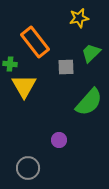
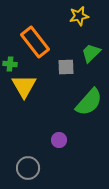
yellow star: moved 2 px up
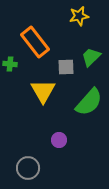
green trapezoid: moved 4 px down
yellow triangle: moved 19 px right, 5 px down
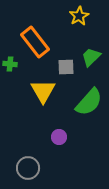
yellow star: rotated 18 degrees counterclockwise
purple circle: moved 3 px up
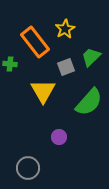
yellow star: moved 14 px left, 13 px down
gray square: rotated 18 degrees counterclockwise
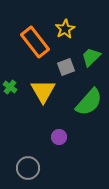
green cross: moved 23 px down; rotated 32 degrees clockwise
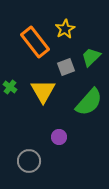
gray circle: moved 1 px right, 7 px up
